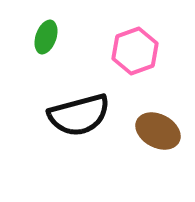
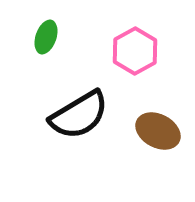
pink hexagon: rotated 9 degrees counterclockwise
black semicircle: rotated 16 degrees counterclockwise
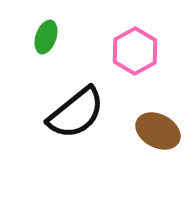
black semicircle: moved 3 px left, 2 px up; rotated 8 degrees counterclockwise
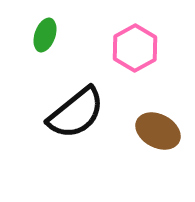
green ellipse: moved 1 px left, 2 px up
pink hexagon: moved 3 px up
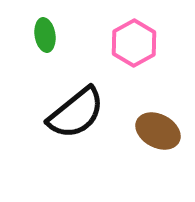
green ellipse: rotated 28 degrees counterclockwise
pink hexagon: moved 1 px left, 5 px up
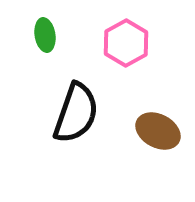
pink hexagon: moved 8 px left
black semicircle: rotated 32 degrees counterclockwise
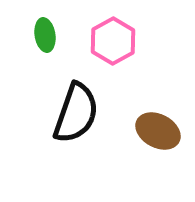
pink hexagon: moved 13 px left, 2 px up
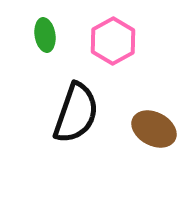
brown ellipse: moved 4 px left, 2 px up
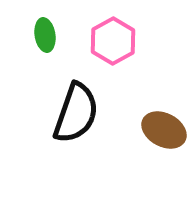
brown ellipse: moved 10 px right, 1 px down
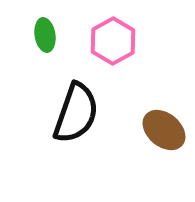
brown ellipse: rotated 12 degrees clockwise
